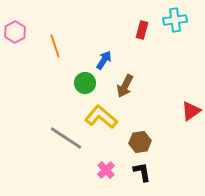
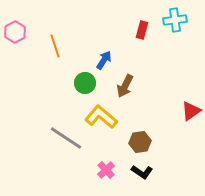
black L-shape: rotated 135 degrees clockwise
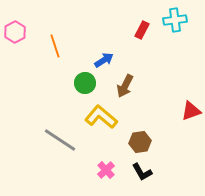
red rectangle: rotated 12 degrees clockwise
blue arrow: rotated 24 degrees clockwise
red triangle: rotated 15 degrees clockwise
gray line: moved 6 px left, 2 px down
black L-shape: rotated 25 degrees clockwise
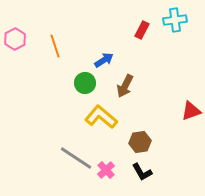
pink hexagon: moved 7 px down
gray line: moved 16 px right, 18 px down
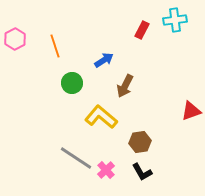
green circle: moved 13 px left
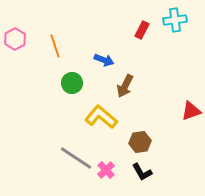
blue arrow: rotated 54 degrees clockwise
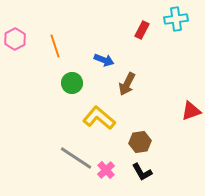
cyan cross: moved 1 px right, 1 px up
brown arrow: moved 2 px right, 2 px up
yellow L-shape: moved 2 px left, 1 px down
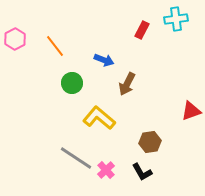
orange line: rotated 20 degrees counterclockwise
brown hexagon: moved 10 px right
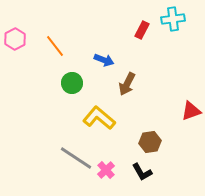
cyan cross: moved 3 px left
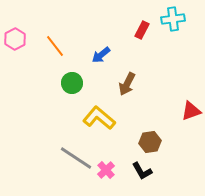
blue arrow: moved 3 px left, 5 px up; rotated 120 degrees clockwise
black L-shape: moved 1 px up
